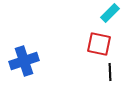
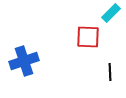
cyan rectangle: moved 1 px right
red square: moved 11 px left, 7 px up; rotated 10 degrees counterclockwise
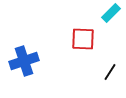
red square: moved 5 px left, 2 px down
black line: rotated 36 degrees clockwise
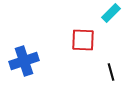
red square: moved 1 px down
black line: moved 1 px right; rotated 48 degrees counterclockwise
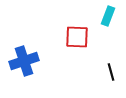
cyan rectangle: moved 3 px left, 3 px down; rotated 24 degrees counterclockwise
red square: moved 6 px left, 3 px up
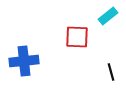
cyan rectangle: rotated 30 degrees clockwise
blue cross: rotated 12 degrees clockwise
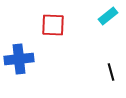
red square: moved 24 px left, 12 px up
blue cross: moved 5 px left, 2 px up
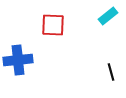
blue cross: moved 1 px left, 1 px down
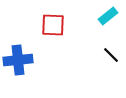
black line: moved 17 px up; rotated 30 degrees counterclockwise
